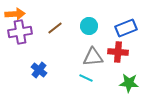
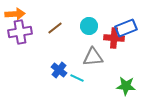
red cross: moved 4 px left, 14 px up
blue cross: moved 20 px right
cyan line: moved 9 px left
green star: moved 3 px left, 3 px down
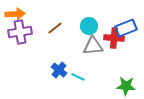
gray triangle: moved 11 px up
cyan line: moved 1 px right, 1 px up
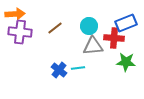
blue rectangle: moved 5 px up
purple cross: rotated 15 degrees clockwise
cyan line: moved 9 px up; rotated 32 degrees counterclockwise
green star: moved 24 px up
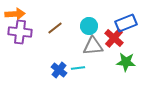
red cross: rotated 36 degrees clockwise
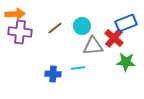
cyan circle: moved 7 px left
blue cross: moved 6 px left, 4 px down; rotated 35 degrees counterclockwise
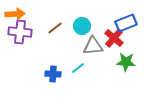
cyan line: rotated 32 degrees counterclockwise
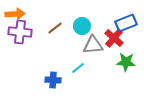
gray triangle: moved 1 px up
blue cross: moved 6 px down
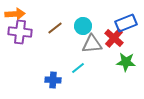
cyan circle: moved 1 px right
gray triangle: moved 1 px left, 1 px up
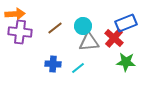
gray triangle: moved 3 px left, 2 px up
blue cross: moved 16 px up
